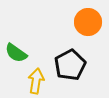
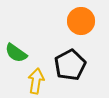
orange circle: moved 7 px left, 1 px up
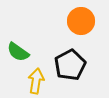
green semicircle: moved 2 px right, 1 px up
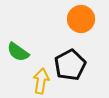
orange circle: moved 2 px up
yellow arrow: moved 5 px right
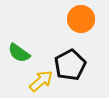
green semicircle: moved 1 px right, 1 px down
yellow arrow: rotated 40 degrees clockwise
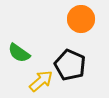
black pentagon: rotated 20 degrees counterclockwise
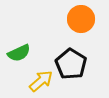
green semicircle: rotated 60 degrees counterclockwise
black pentagon: moved 1 px right, 1 px up; rotated 8 degrees clockwise
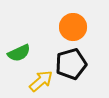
orange circle: moved 8 px left, 8 px down
black pentagon: rotated 24 degrees clockwise
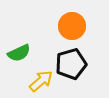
orange circle: moved 1 px left, 1 px up
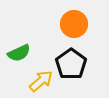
orange circle: moved 2 px right, 2 px up
black pentagon: rotated 20 degrees counterclockwise
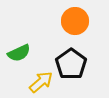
orange circle: moved 1 px right, 3 px up
yellow arrow: moved 1 px down
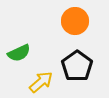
black pentagon: moved 6 px right, 2 px down
